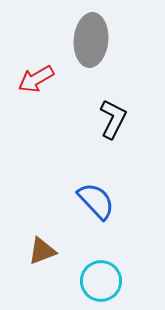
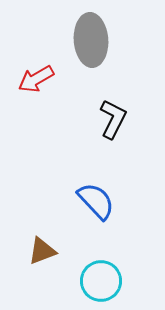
gray ellipse: rotated 9 degrees counterclockwise
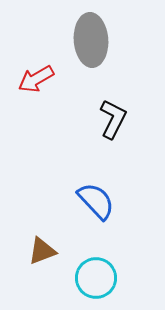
cyan circle: moved 5 px left, 3 px up
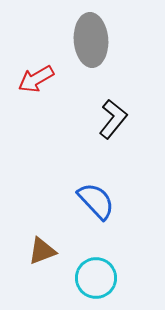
black L-shape: rotated 12 degrees clockwise
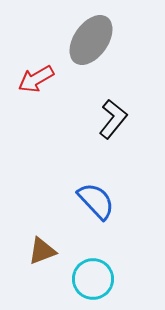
gray ellipse: rotated 39 degrees clockwise
cyan circle: moved 3 px left, 1 px down
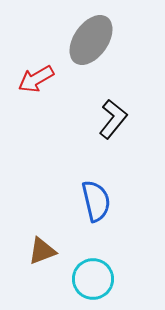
blue semicircle: rotated 30 degrees clockwise
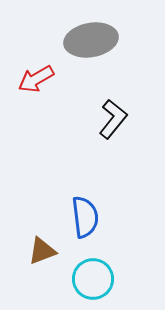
gray ellipse: rotated 45 degrees clockwise
blue semicircle: moved 11 px left, 16 px down; rotated 6 degrees clockwise
